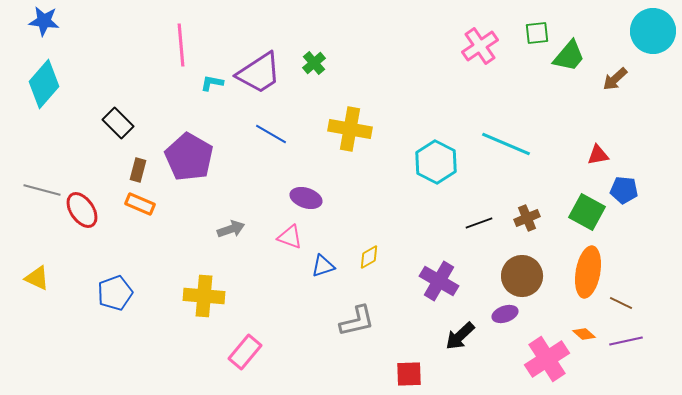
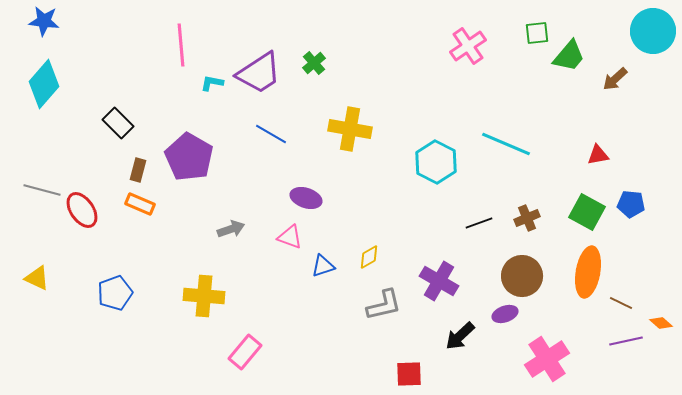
pink cross at (480, 46): moved 12 px left
blue pentagon at (624, 190): moved 7 px right, 14 px down
gray L-shape at (357, 321): moved 27 px right, 16 px up
orange diamond at (584, 334): moved 77 px right, 11 px up
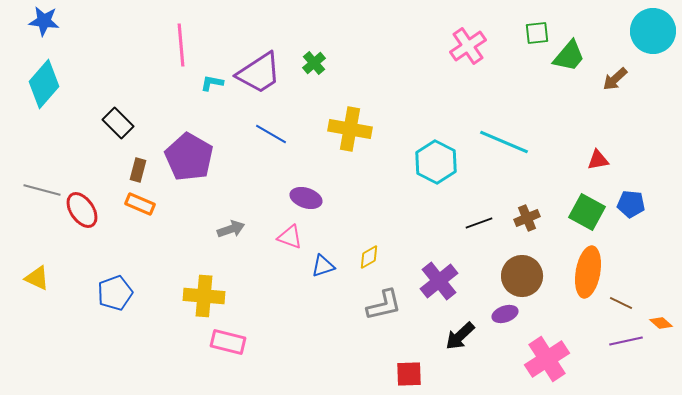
cyan line at (506, 144): moved 2 px left, 2 px up
red triangle at (598, 155): moved 5 px down
purple cross at (439, 281): rotated 21 degrees clockwise
pink rectangle at (245, 352): moved 17 px left, 10 px up; rotated 64 degrees clockwise
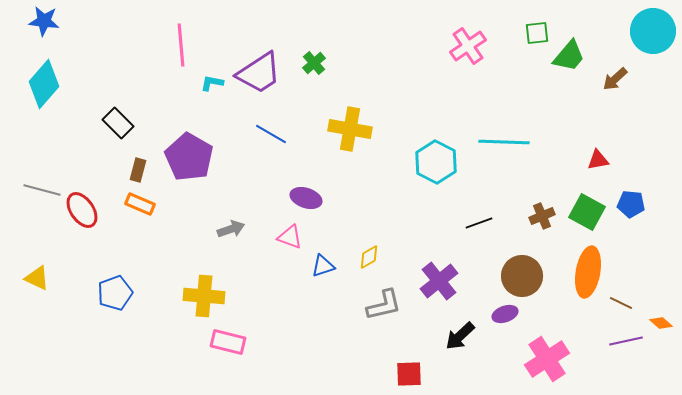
cyan line at (504, 142): rotated 21 degrees counterclockwise
brown cross at (527, 218): moved 15 px right, 2 px up
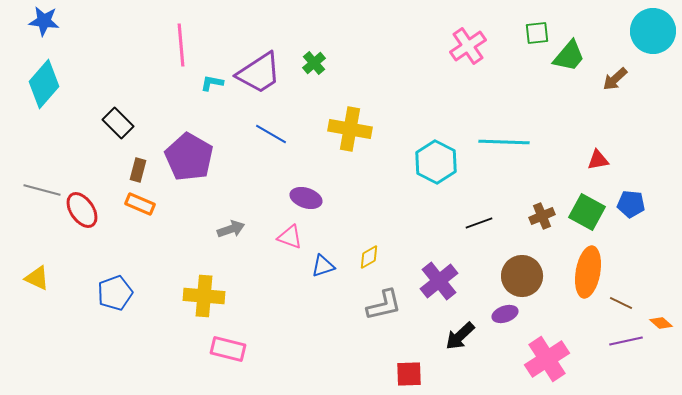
pink rectangle at (228, 342): moved 7 px down
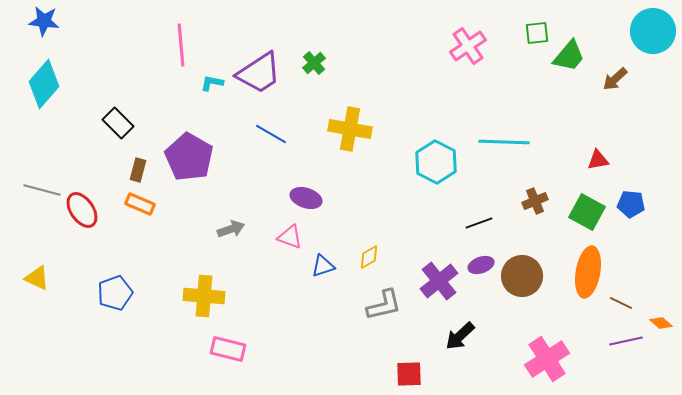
brown cross at (542, 216): moved 7 px left, 15 px up
purple ellipse at (505, 314): moved 24 px left, 49 px up
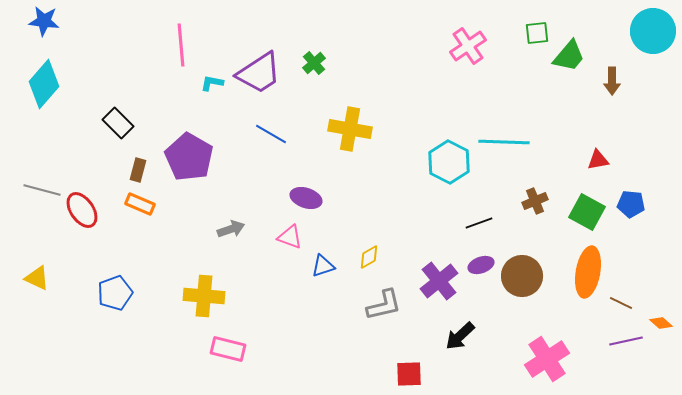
brown arrow at (615, 79): moved 3 px left, 2 px down; rotated 48 degrees counterclockwise
cyan hexagon at (436, 162): moved 13 px right
